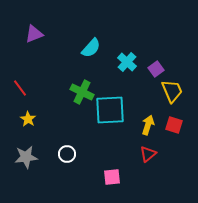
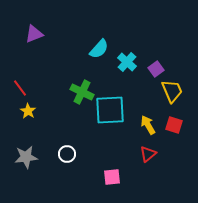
cyan semicircle: moved 8 px right, 1 px down
yellow star: moved 8 px up
yellow arrow: rotated 48 degrees counterclockwise
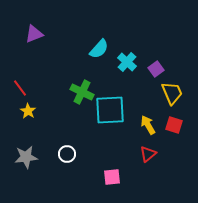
yellow trapezoid: moved 2 px down
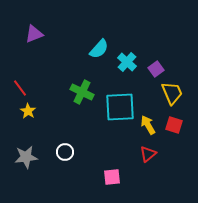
cyan square: moved 10 px right, 3 px up
white circle: moved 2 px left, 2 px up
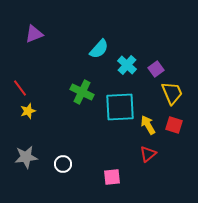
cyan cross: moved 3 px down
yellow star: rotated 21 degrees clockwise
white circle: moved 2 px left, 12 px down
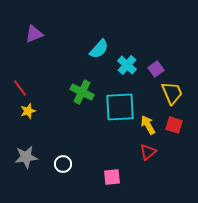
red triangle: moved 2 px up
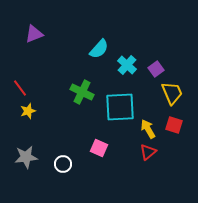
yellow arrow: moved 4 px down
pink square: moved 13 px left, 29 px up; rotated 30 degrees clockwise
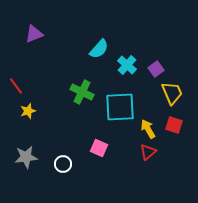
red line: moved 4 px left, 2 px up
